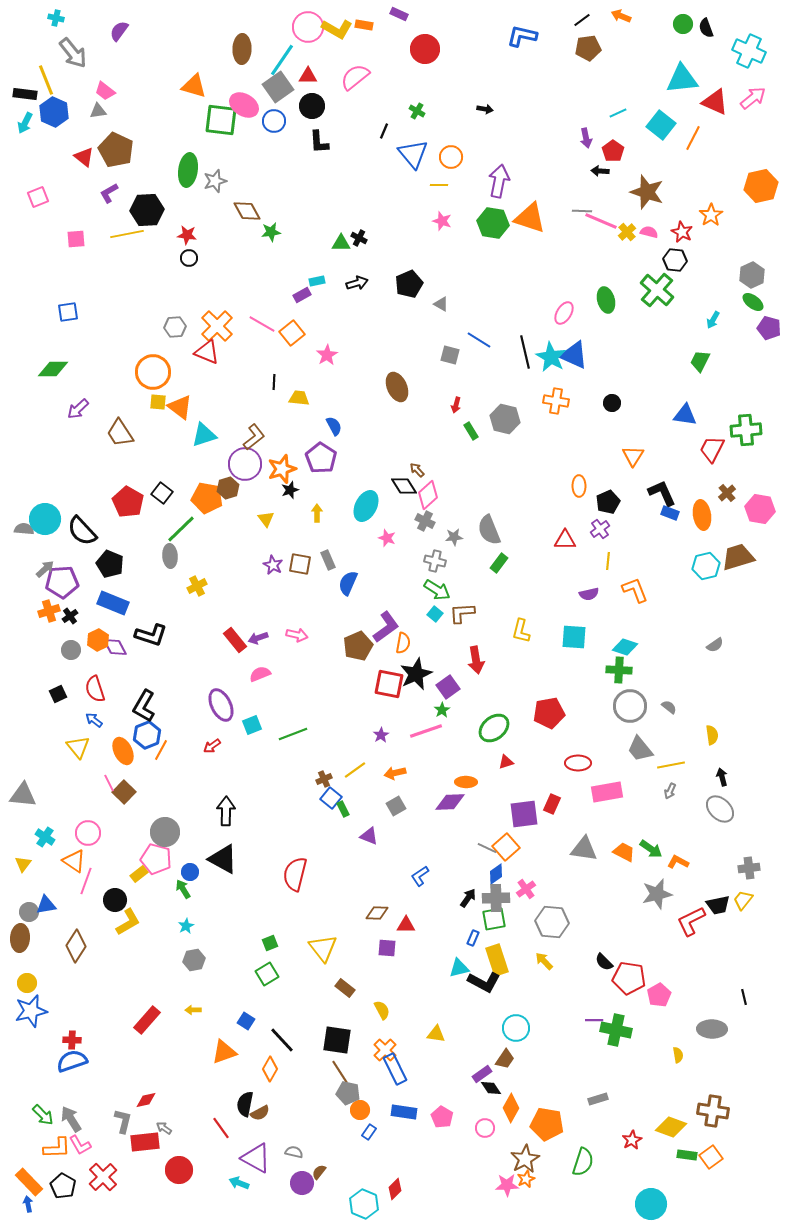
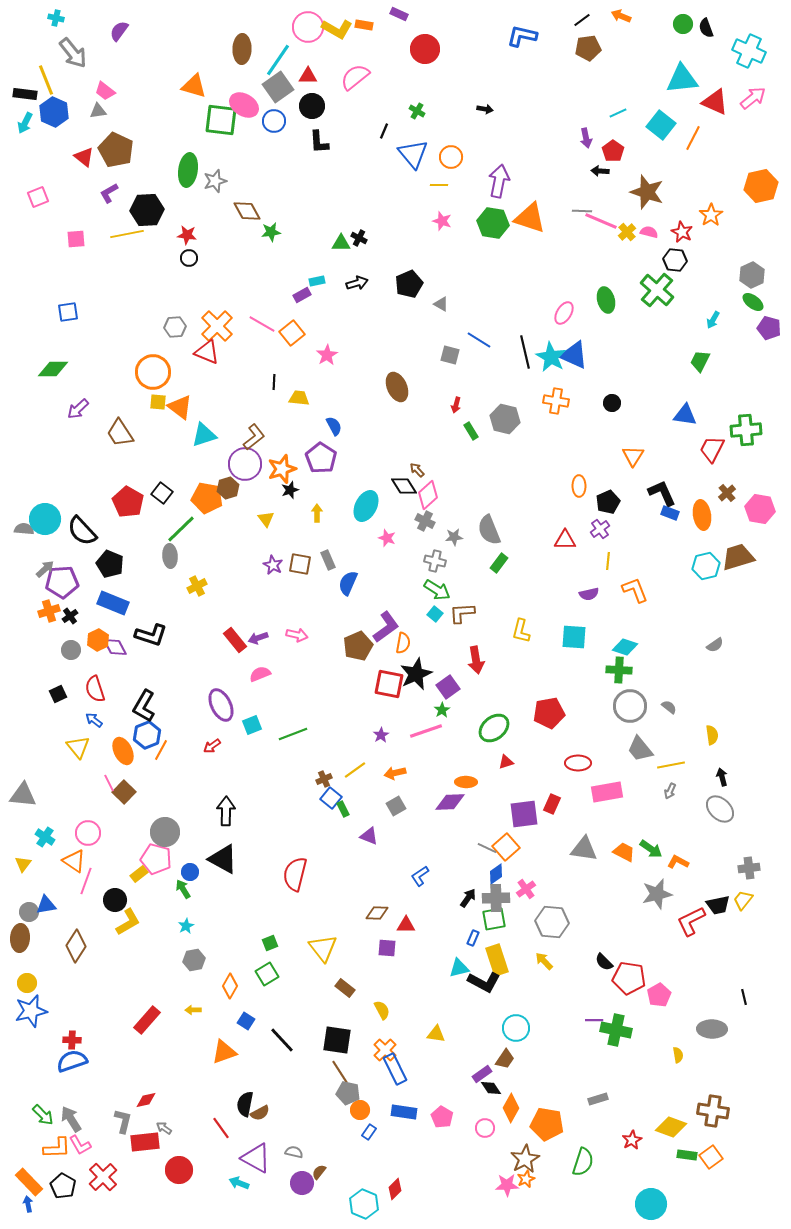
cyan line at (282, 60): moved 4 px left
orange diamond at (270, 1069): moved 40 px left, 83 px up
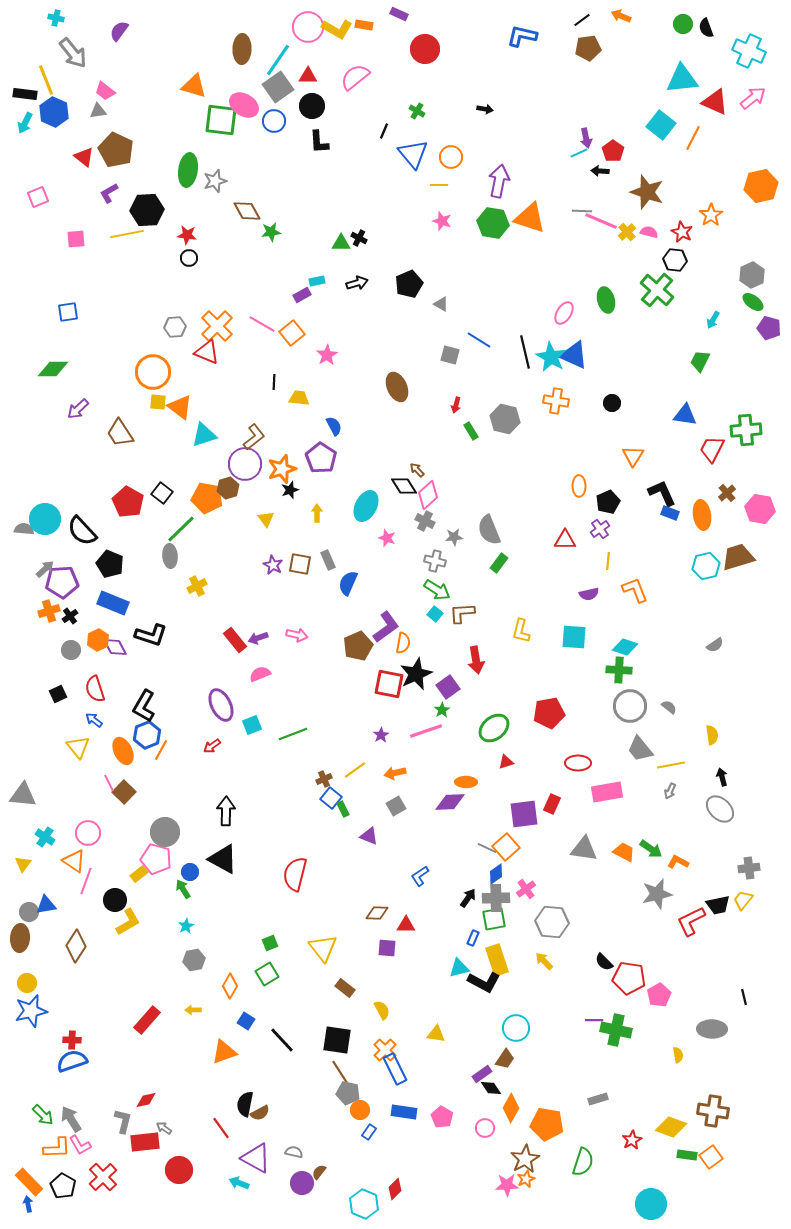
cyan line at (618, 113): moved 39 px left, 40 px down
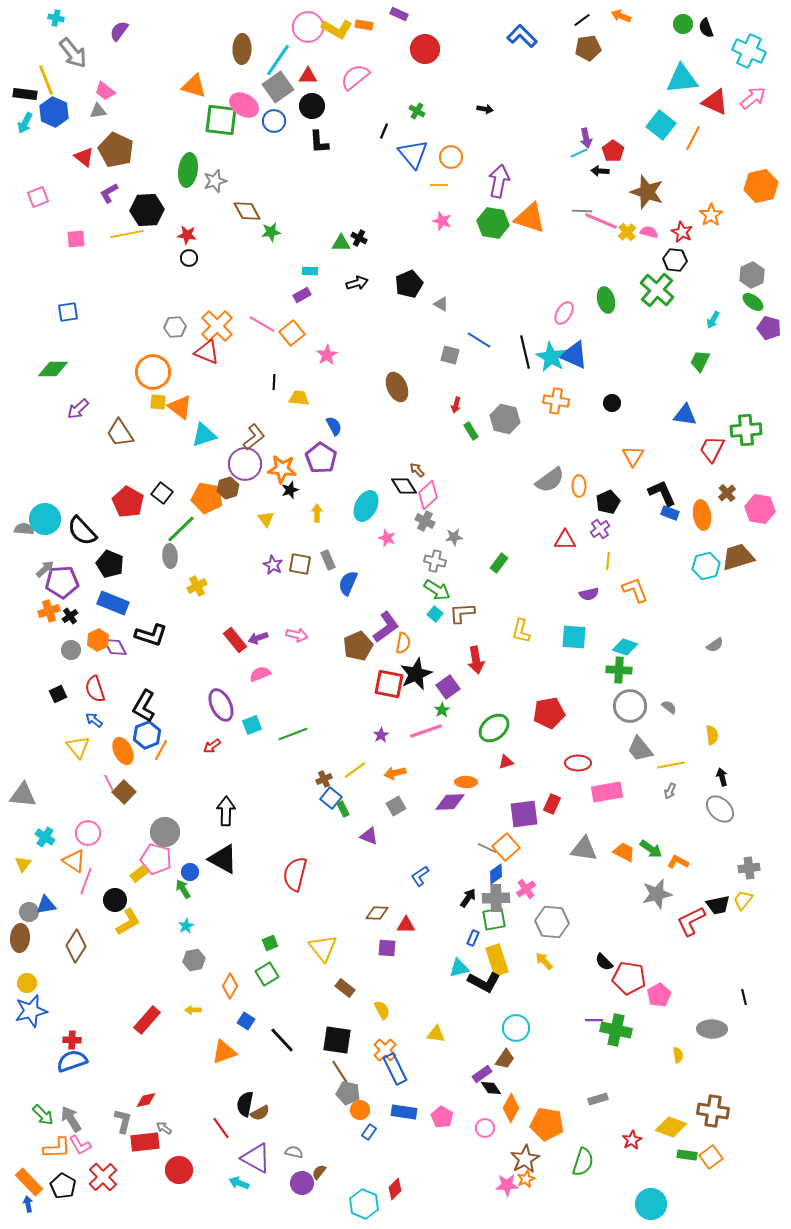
blue L-shape at (522, 36): rotated 32 degrees clockwise
cyan rectangle at (317, 281): moved 7 px left, 10 px up; rotated 14 degrees clockwise
orange star at (282, 469): rotated 24 degrees clockwise
gray semicircle at (489, 530): moved 61 px right, 50 px up; rotated 104 degrees counterclockwise
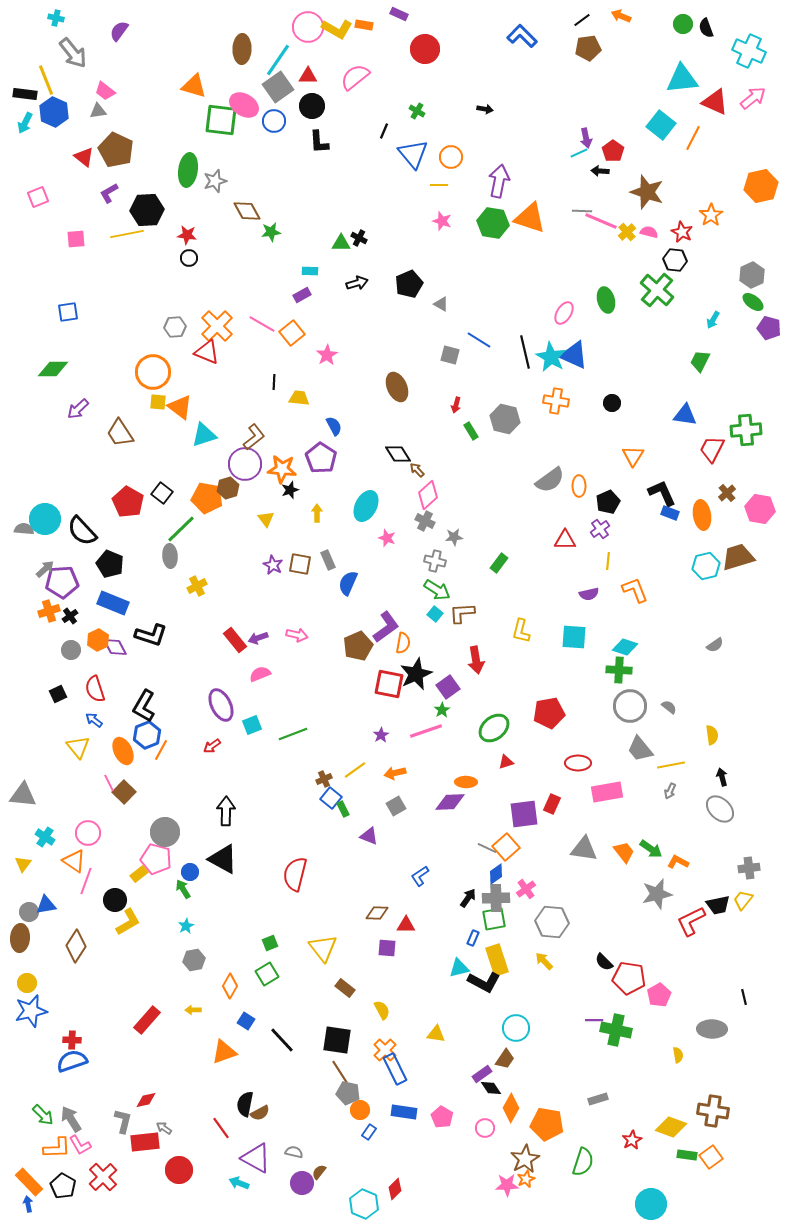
black diamond at (404, 486): moved 6 px left, 32 px up
orange trapezoid at (624, 852): rotated 25 degrees clockwise
